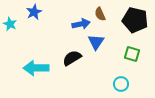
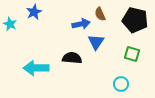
black semicircle: rotated 36 degrees clockwise
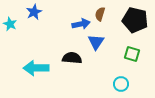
brown semicircle: rotated 40 degrees clockwise
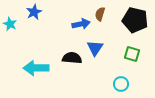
blue triangle: moved 1 px left, 6 px down
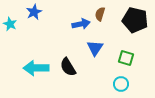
green square: moved 6 px left, 4 px down
black semicircle: moved 4 px left, 9 px down; rotated 126 degrees counterclockwise
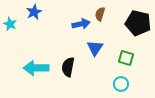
black pentagon: moved 3 px right, 3 px down
black semicircle: rotated 42 degrees clockwise
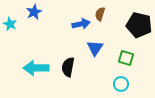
black pentagon: moved 1 px right, 2 px down
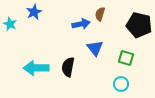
blue triangle: rotated 12 degrees counterclockwise
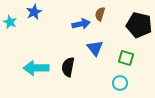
cyan star: moved 2 px up
cyan circle: moved 1 px left, 1 px up
